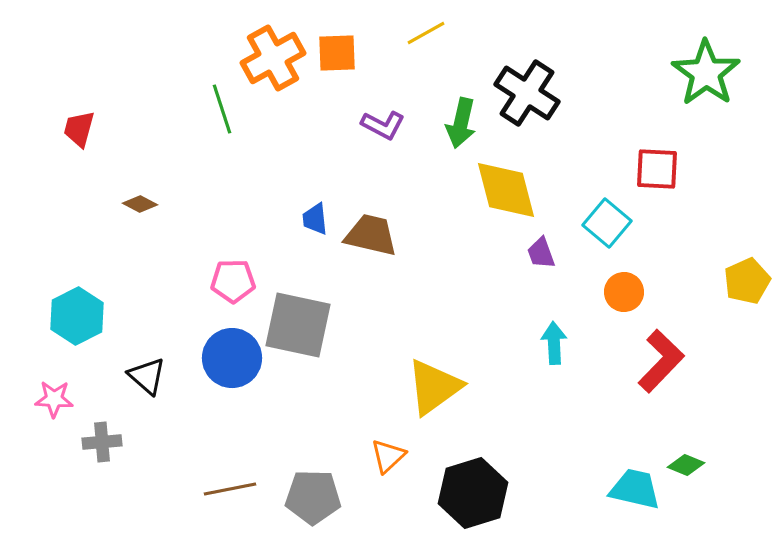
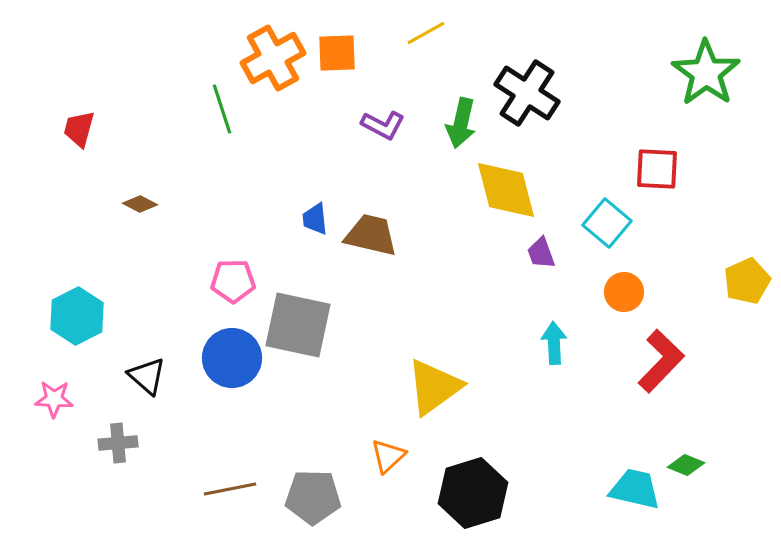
gray cross: moved 16 px right, 1 px down
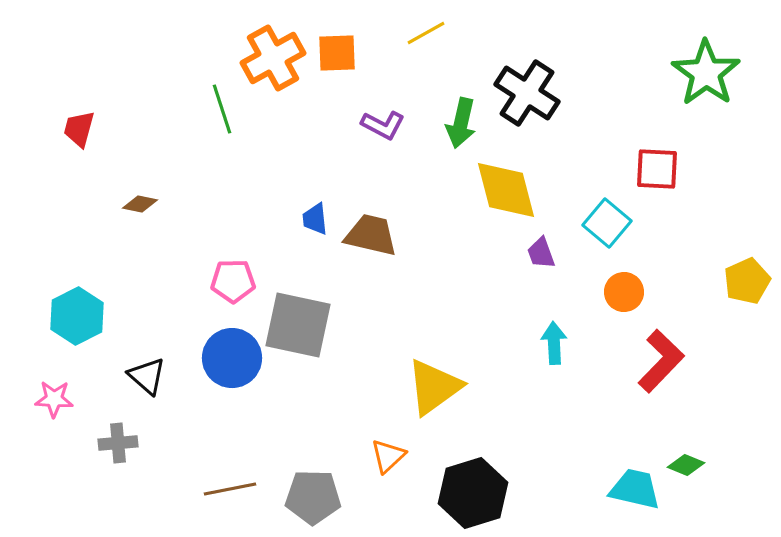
brown diamond: rotated 16 degrees counterclockwise
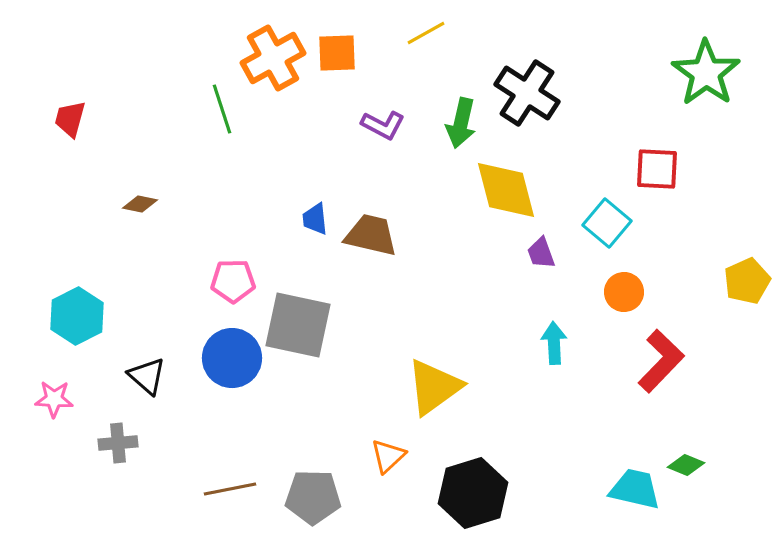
red trapezoid: moved 9 px left, 10 px up
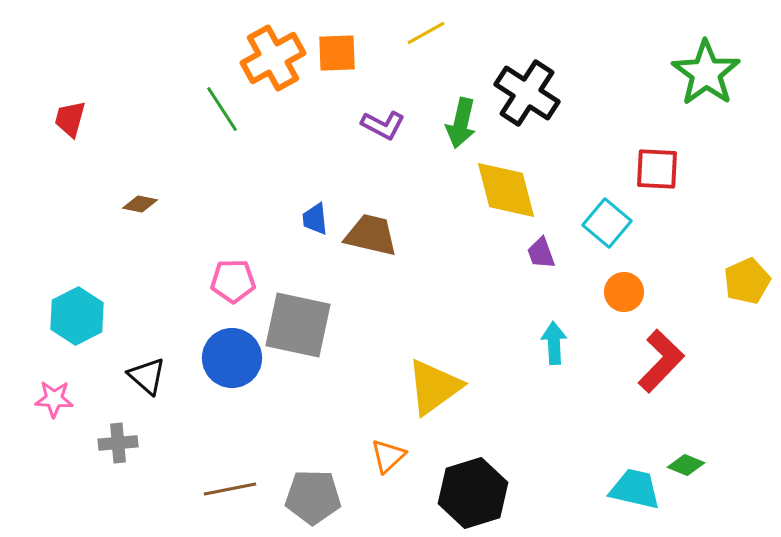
green line: rotated 15 degrees counterclockwise
